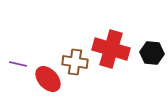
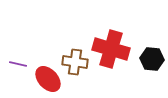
black hexagon: moved 6 px down
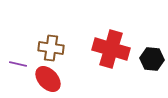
brown cross: moved 24 px left, 14 px up
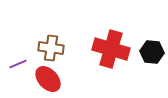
black hexagon: moved 7 px up
purple line: rotated 36 degrees counterclockwise
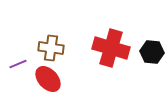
red cross: moved 1 px up
